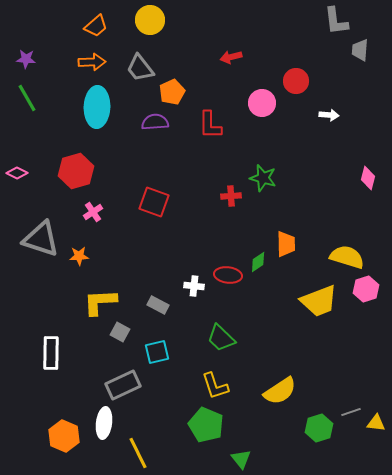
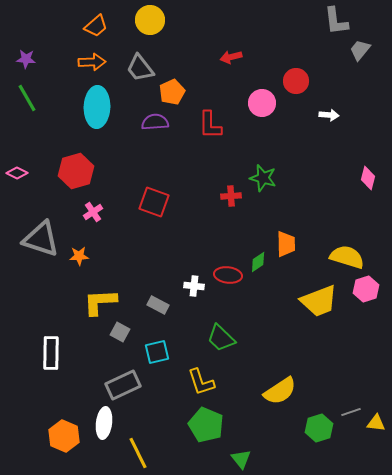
gray trapezoid at (360, 50): rotated 35 degrees clockwise
yellow L-shape at (215, 386): moved 14 px left, 4 px up
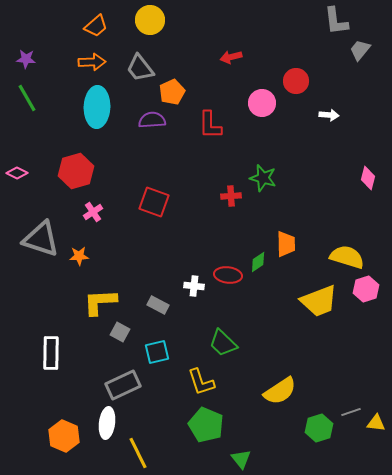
purple semicircle at (155, 122): moved 3 px left, 2 px up
green trapezoid at (221, 338): moved 2 px right, 5 px down
white ellipse at (104, 423): moved 3 px right
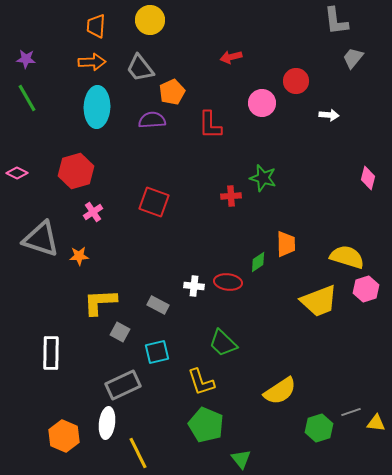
orange trapezoid at (96, 26): rotated 135 degrees clockwise
gray trapezoid at (360, 50): moved 7 px left, 8 px down
red ellipse at (228, 275): moved 7 px down
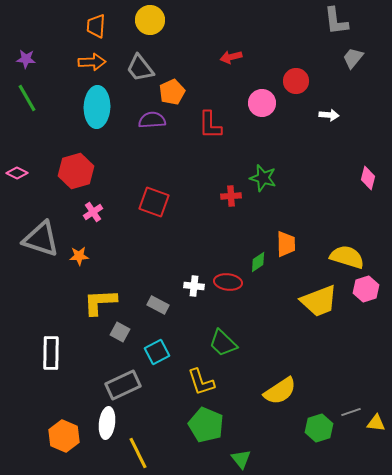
cyan square at (157, 352): rotated 15 degrees counterclockwise
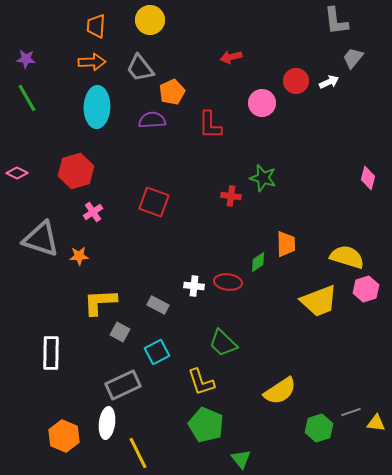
white arrow at (329, 115): moved 33 px up; rotated 30 degrees counterclockwise
red cross at (231, 196): rotated 12 degrees clockwise
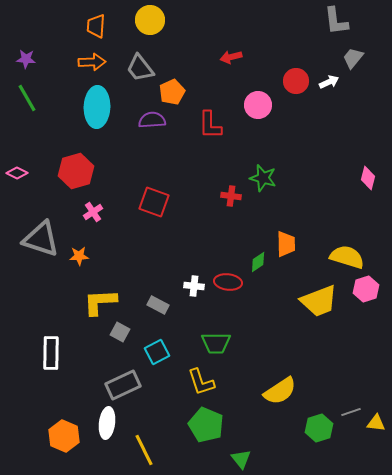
pink circle at (262, 103): moved 4 px left, 2 px down
green trapezoid at (223, 343): moved 7 px left; rotated 44 degrees counterclockwise
yellow line at (138, 453): moved 6 px right, 3 px up
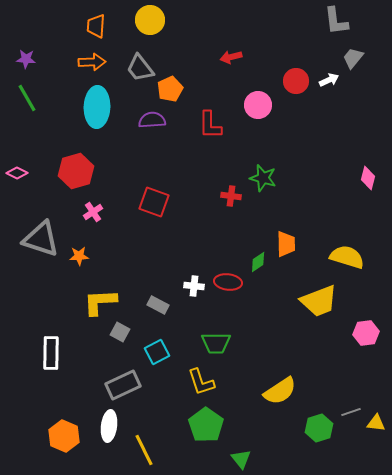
white arrow at (329, 82): moved 2 px up
orange pentagon at (172, 92): moved 2 px left, 3 px up
pink hexagon at (366, 289): moved 44 px down; rotated 10 degrees clockwise
white ellipse at (107, 423): moved 2 px right, 3 px down
green pentagon at (206, 425): rotated 12 degrees clockwise
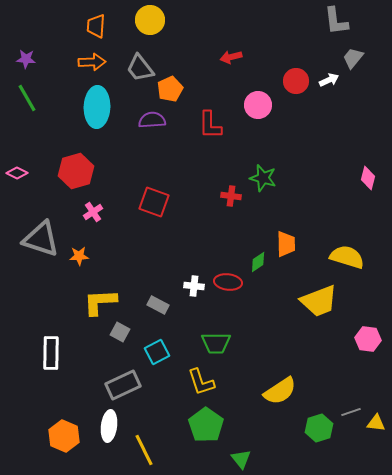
pink hexagon at (366, 333): moved 2 px right, 6 px down; rotated 15 degrees clockwise
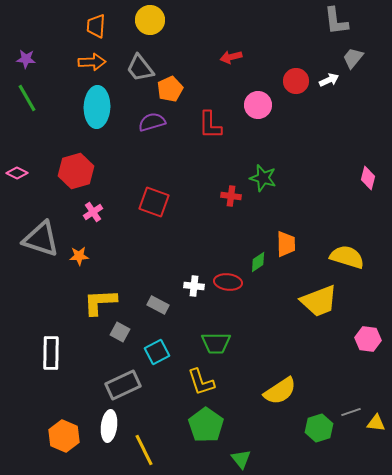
purple semicircle at (152, 120): moved 2 px down; rotated 12 degrees counterclockwise
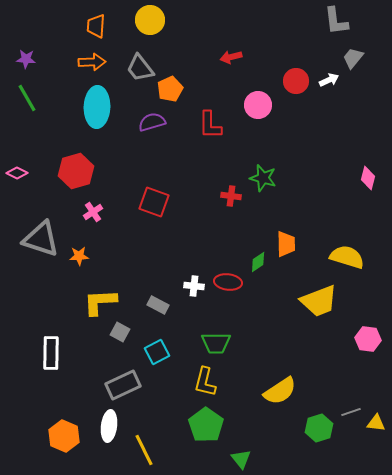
yellow L-shape at (201, 382): moved 4 px right; rotated 32 degrees clockwise
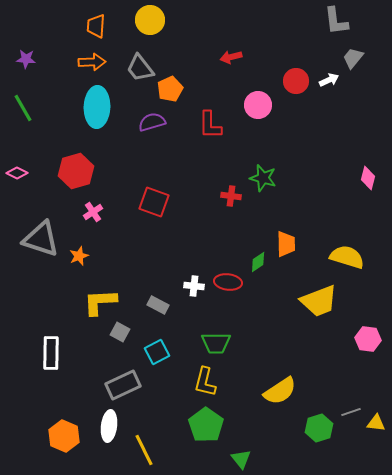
green line at (27, 98): moved 4 px left, 10 px down
orange star at (79, 256): rotated 18 degrees counterclockwise
